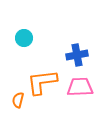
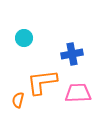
blue cross: moved 5 px left, 1 px up
pink trapezoid: moved 2 px left, 6 px down
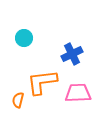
blue cross: rotated 15 degrees counterclockwise
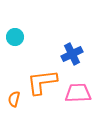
cyan circle: moved 9 px left, 1 px up
orange semicircle: moved 4 px left, 1 px up
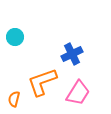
orange L-shape: rotated 12 degrees counterclockwise
pink trapezoid: rotated 124 degrees clockwise
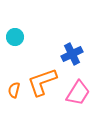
orange semicircle: moved 9 px up
